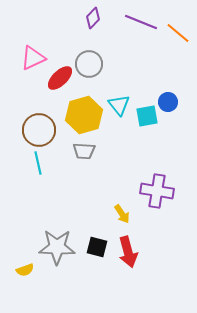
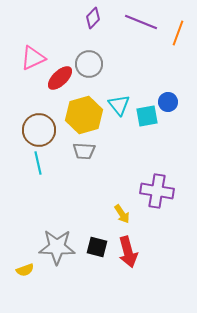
orange line: rotated 70 degrees clockwise
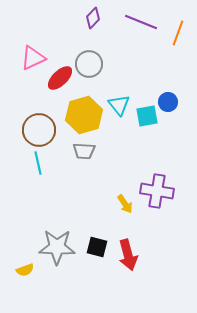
yellow arrow: moved 3 px right, 10 px up
red arrow: moved 3 px down
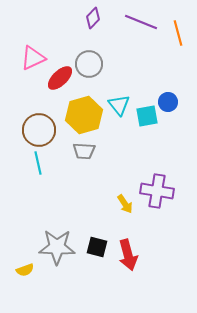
orange line: rotated 35 degrees counterclockwise
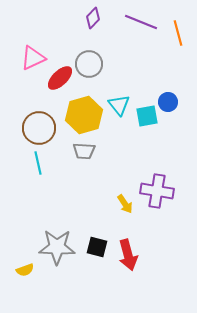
brown circle: moved 2 px up
